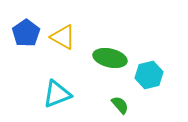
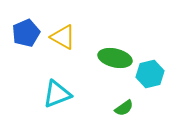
blue pentagon: rotated 12 degrees clockwise
green ellipse: moved 5 px right
cyan hexagon: moved 1 px right, 1 px up
green semicircle: moved 4 px right, 3 px down; rotated 96 degrees clockwise
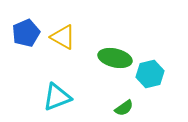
cyan triangle: moved 3 px down
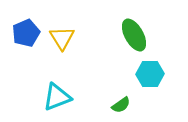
yellow triangle: moved 1 px left, 1 px down; rotated 28 degrees clockwise
green ellipse: moved 19 px right, 23 px up; rotated 48 degrees clockwise
cyan hexagon: rotated 12 degrees clockwise
green semicircle: moved 3 px left, 3 px up
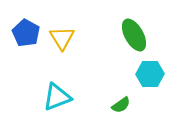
blue pentagon: rotated 20 degrees counterclockwise
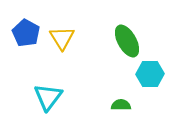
green ellipse: moved 7 px left, 6 px down
cyan triangle: moved 9 px left; rotated 32 degrees counterclockwise
green semicircle: rotated 144 degrees counterclockwise
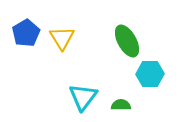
blue pentagon: rotated 12 degrees clockwise
cyan triangle: moved 35 px right
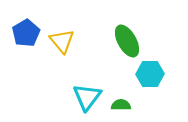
yellow triangle: moved 3 px down; rotated 8 degrees counterclockwise
cyan triangle: moved 4 px right
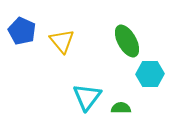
blue pentagon: moved 4 px left, 2 px up; rotated 16 degrees counterclockwise
green semicircle: moved 3 px down
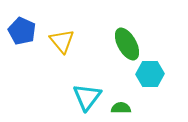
green ellipse: moved 3 px down
